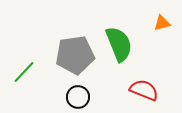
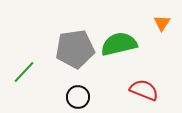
orange triangle: rotated 42 degrees counterclockwise
green semicircle: rotated 81 degrees counterclockwise
gray pentagon: moved 6 px up
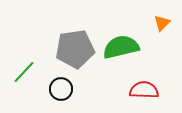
orange triangle: rotated 12 degrees clockwise
green semicircle: moved 2 px right, 3 px down
red semicircle: rotated 20 degrees counterclockwise
black circle: moved 17 px left, 8 px up
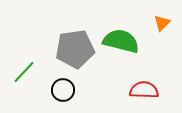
green semicircle: moved 6 px up; rotated 27 degrees clockwise
black circle: moved 2 px right, 1 px down
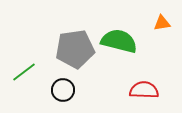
orange triangle: rotated 36 degrees clockwise
green semicircle: moved 2 px left
green line: rotated 10 degrees clockwise
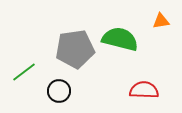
orange triangle: moved 1 px left, 2 px up
green semicircle: moved 1 px right, 2 px up
black circle: moved 4 px left, 1 px down
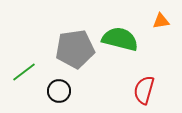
red semicircle: rotated 76 degrees counterclockwise
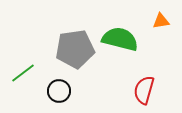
green line: moved 1 px left, 1 px down
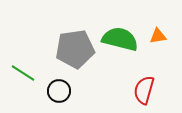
orange triangle: moved 3 px left, 15 px down
green line: rotated 70 degrees clockwise
